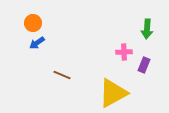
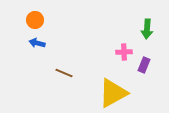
orange circle: moved 2 px right, 3 px up
blue arrow: rotated 49 degrees clockwise
brown line: moved 2 px right, 2 px up
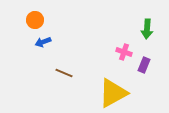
blue arrow: moved 6 px right, 1 px up; rotated 35 degrees counterclockwise
pink cross: rotated 21 degrees clockwise
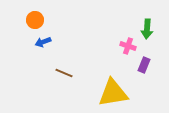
pink cross: moved 4 px right, 6 px up
yellow triangle: rotated 20 degrees clockwise
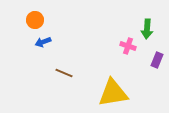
purple rectangle: moved 13 px right, 5 px up
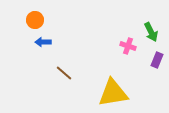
green arrow: moved 4 px right, 3 px down; rotated 30 degrees counterclockwise
blue arrow: rotated 21 degrees clockwise
brown line: rotated 18 degrees clockwise
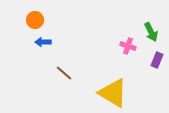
yellow triangle: rotated 40 degrees clockwise
